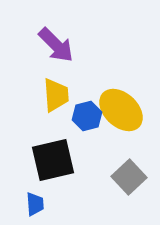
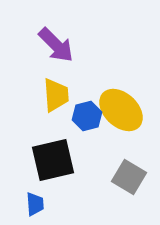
gray square: rotated 16 degrees counterclockwise
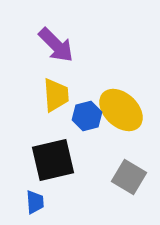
blue trapezoid: moved 2 px up
